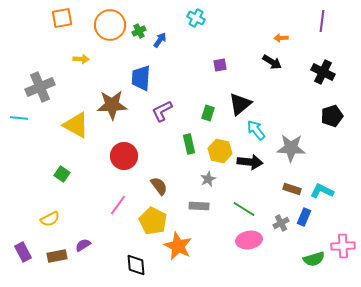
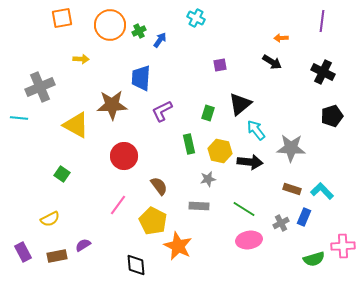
gray star at (208, 179): rotated 14 degrees clockwise
cyan L-shape at (322, 191): rotated 20 degrees clockwise
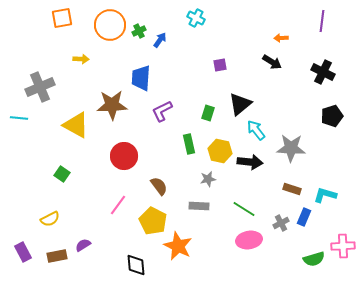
cyan L-shape at (322, 191): moved 3 px right, 4 px down; rotated 30 degrees counterclockwise
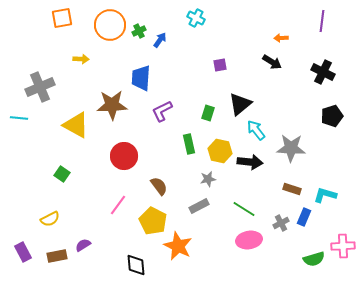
gray rectangle at (199, 206): rotated 30 degrees counterclockwise
